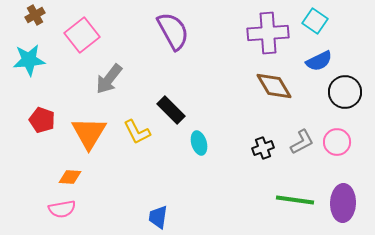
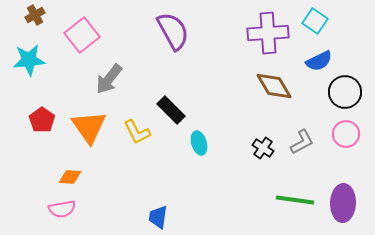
red pentagon: rotated 15 degrees clockwise
orange triangle: moved 6 px up; rotated 6 degrees counterclockwise
pink circle: moved 9 px right, 8 px up
black cross: rotated 35 degrees counterclockwise
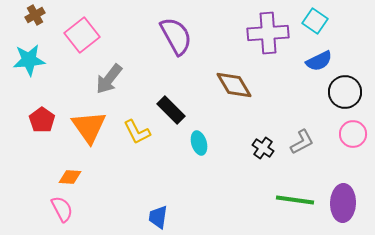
purple semicircle: moved 3 px right, 5 px down
brown diamond: moved 40 px left, 1 px up
pink circle: moved 7 px right
pink semicircle: rotated 108 degrees counterclockwise
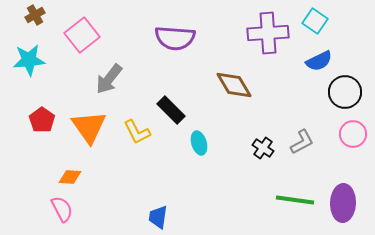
purple semicircle: moved 1 px left, 2 px down; rotated 123 degrees clockwise
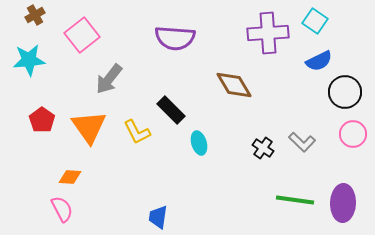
gray L-shape: rotated 72 degrees clockwise
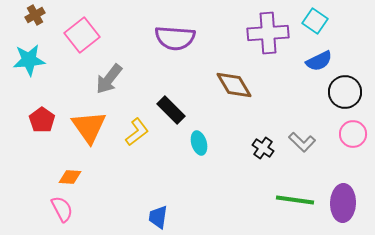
yellow L-shape: rotated 100 degrees counterclockwise
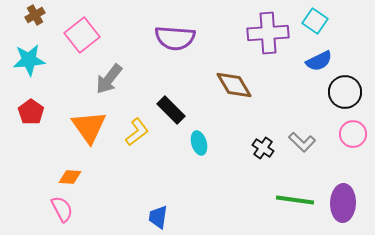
red pentagon: moved 11 px left, 8 px up
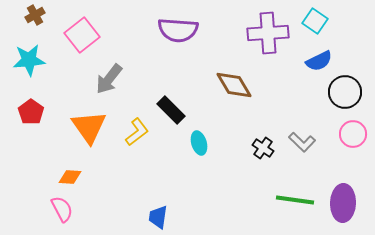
purple semicircle: moved 3 px right, 8 px up
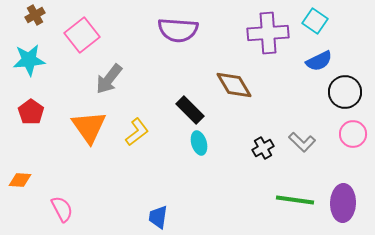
black rectangle: moved 19 px right
black cross: rotated 25 degrees clockwise
orange diamond: moved 50 px left, 3 px down
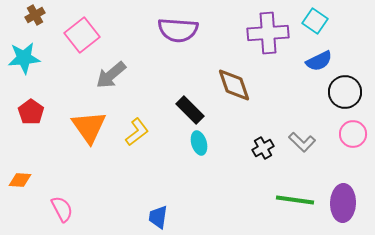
cyan star: moved 5 px left, 2 px up
gray arrow: moved 2 px right, 4 px up; rotated 12 degrees clockwise
brown diamond: rotated 12 degrees clockwise
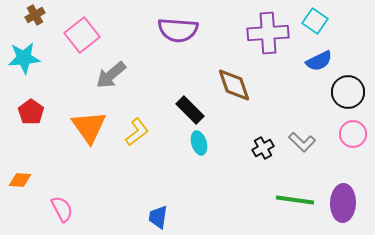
black circle: moved 3 px right
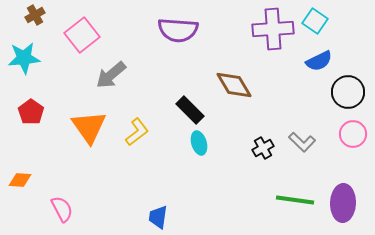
purple cross: moved 5 px right, 4 px up
brown diamond: rotated 12 degrees counterclockwise
